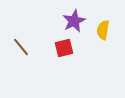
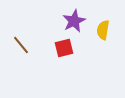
brown line: moved 2 px up
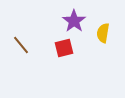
purple star: rotated 10 degrees counterclockwise
yellow semicircle: moved 3 px down
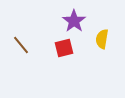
yellow semicircle: moved 1 px left, 6 px down
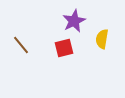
purple star: rotated 10 degrees clockwise
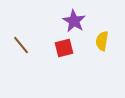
purple star: rotated 15 degrees counterclockwise
yellow semicircle: moved 2 px down
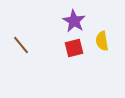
yellow semicircle: rotated 18 degrees counterclockwise
red square: moved 10 px right
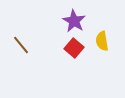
red square: rotated 36 degrees counterclockwise
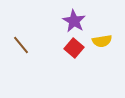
yellow semicircle: rotated 90 degrees counterclockwise
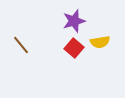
purple star: rotated 25 degrees clockwise
yellow semicircle: moved 2 px left, 1 px down
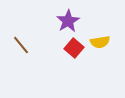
purple star: moved 6 px left; rotated 15 degrees counterclockwise
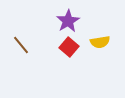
red square: moved 5 px left, 1 px up
